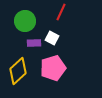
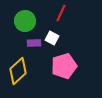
red line: moved 1 px down
pink pentagon: moved 11 px right, 2 px up
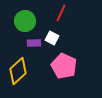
pink pentagon: rotated 30 degrees counterclockwise
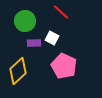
red line: moved 1 px up; rotated 72 degrees counterclockwise
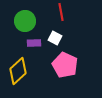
red line: rotated 36 degrees clockwise
white square: moved 3 px right
pink pentagon: moved 1 px right, 1 px up
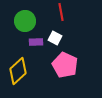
purple rectangle: moved 2 px right, 1 px up
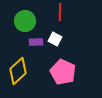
red line: moved 1 px left; rotated 12 degrees clockwise
white square: moved 1 px down
pink pentagon: moved 2 px left, 7 px down
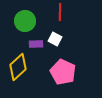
purple rectangle: moved 2 px down
yellow diamond: moved 4 px up
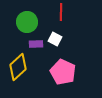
red line: moved 1 px right
green circle: moved 2 px right, 1 px down
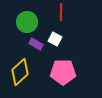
purple rectangle: rotated 32 degrees clockwise
yellow diamond: moved 2 px right, 5 px down
pink pentagon: rotated 25 degrees counterclockwise
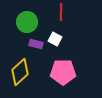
purple rectangle: rotated 16 degrees counterclockwise
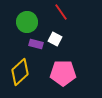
red line: rotated 36 degrees counterclockwise
pink pentagon: moved 1 px down
